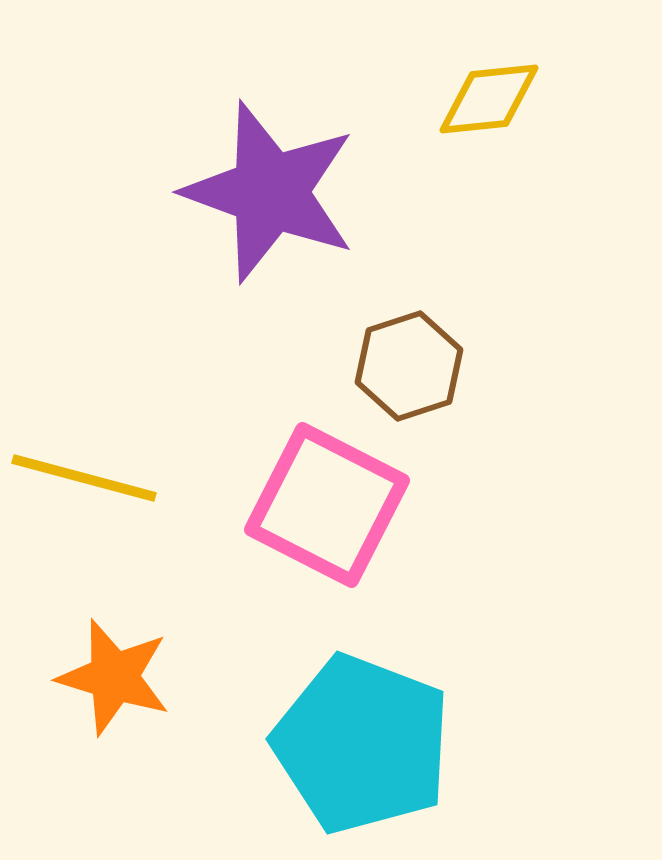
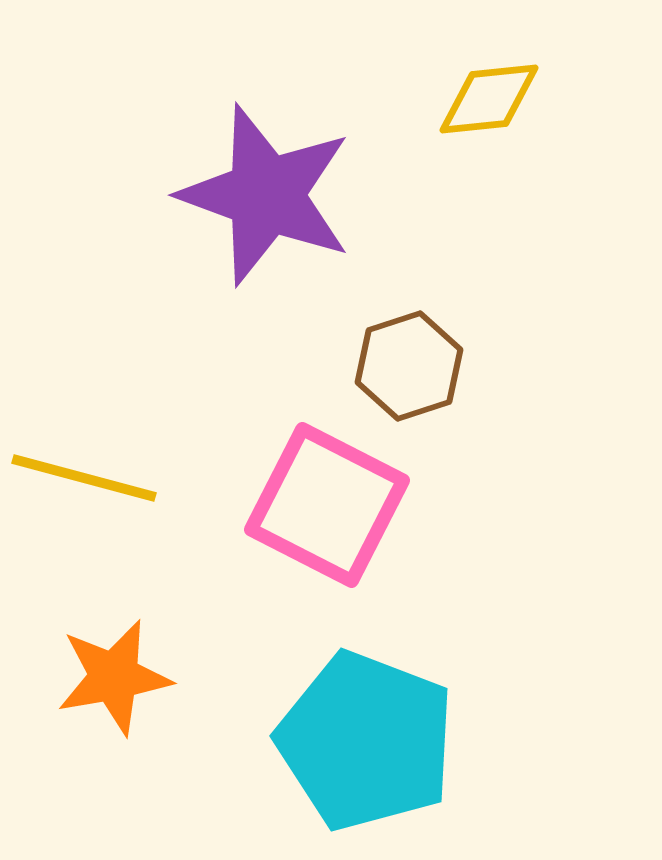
purple star: moved 4 px left, 3 px down
orange star: rotated 27 degrees counterclockwise
cyan pentagon: moved 4 px right, 3 px up
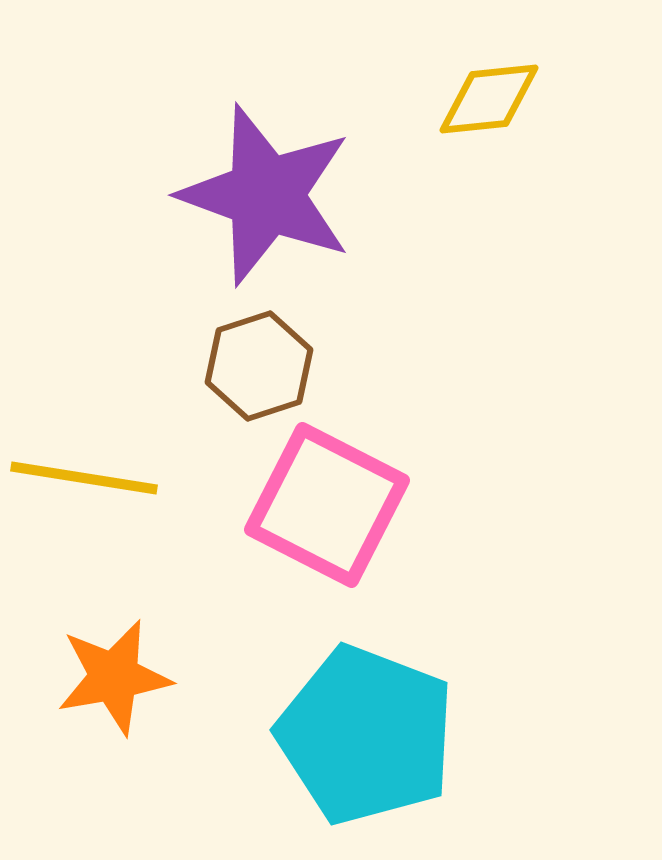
brown hexagon: moved 150 px left
yellow line: rotated 6 degrees counterclockwise
cyan pentagon: moved 6 px up
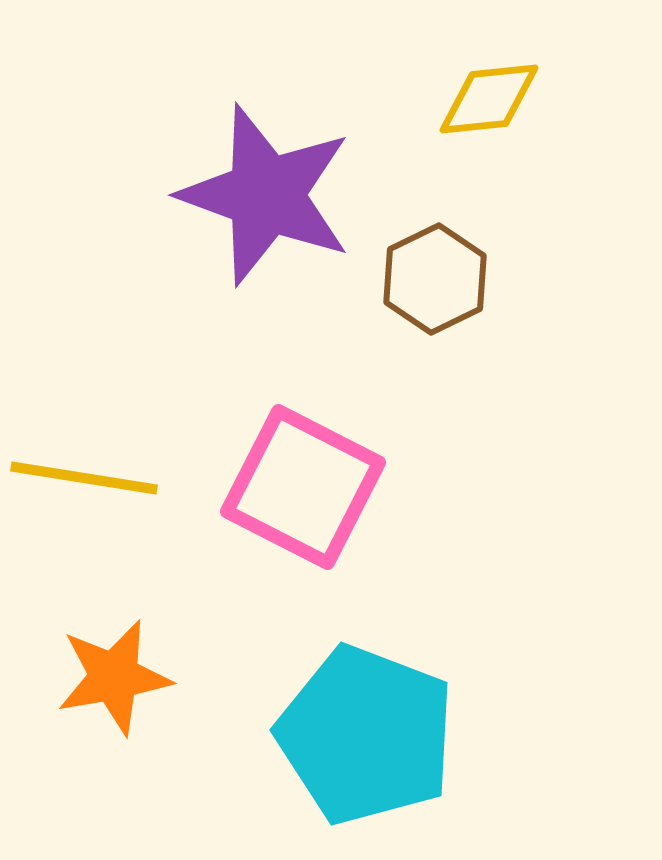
brown hexagon: moved 176 px right, 87 px up; rotated 8 degrees counterclockwise
pink square: moved 24 px left, 18 px up
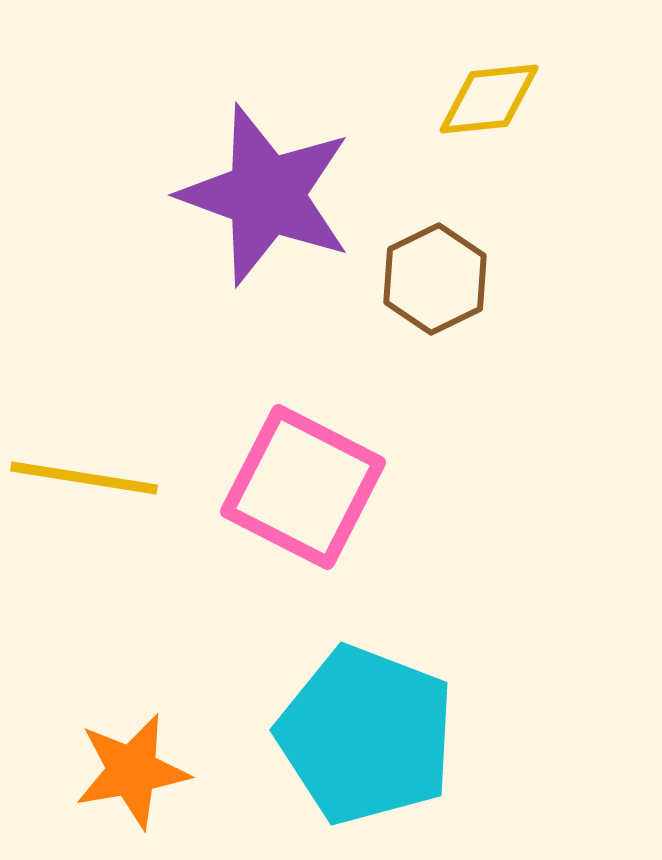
orange star: moved 18 px right, 94 px down
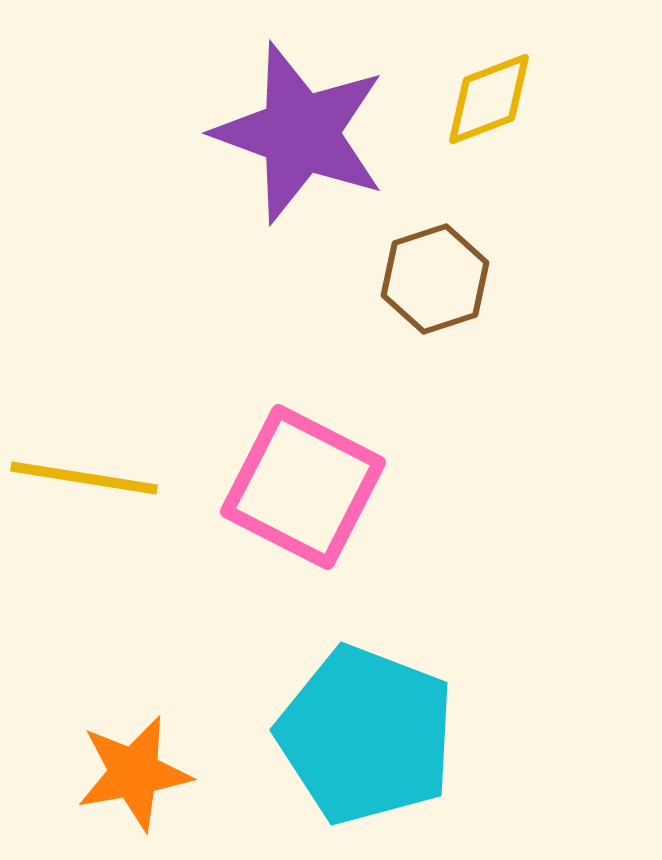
yellow diamond: rotated 15 degrees counterclockwise
purple star: moved 34 px right, 62 px up
brown hexagon: rotated 8 degrees clockwise
orange star: moved 2 px right, 2 px down
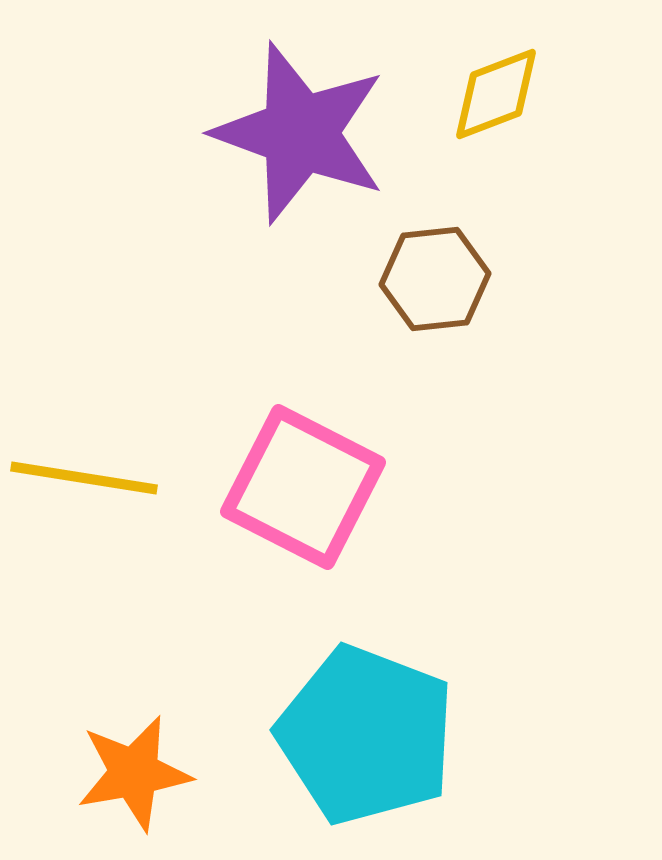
yellow diamond: moved 7 px right, 5 px up
brown hexagon: rotated 12 degrees clockwise
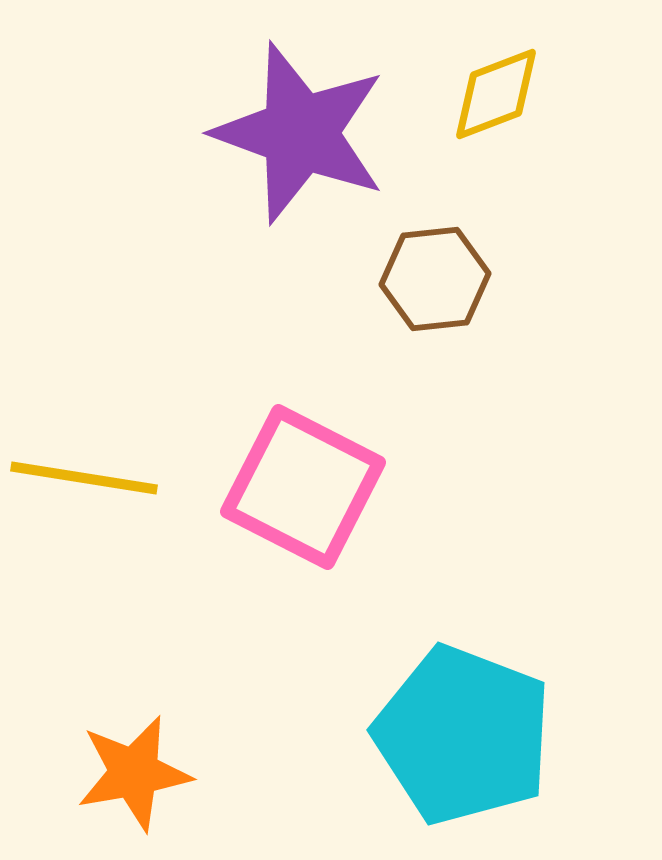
cyan pentagon: moved 97 px right
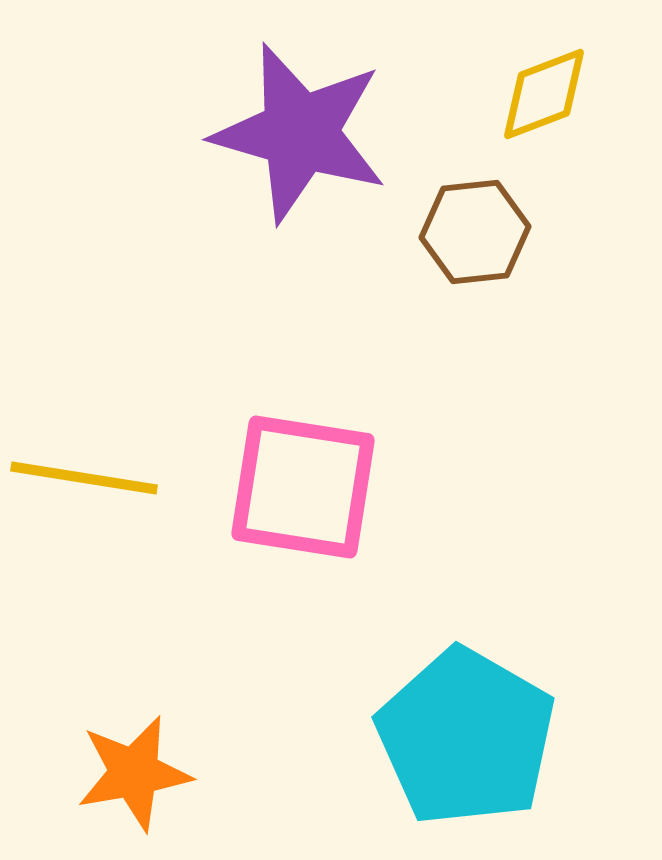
yellow diamond: moved 48 px right
purple star: rotated 4 degrees counterclockwise
brown hexagon: moved 40 px right, 47 px up
pink square: rotated 18 degrees counterclockwise
cyan pentagon: moved 3 px right, 2 px down; rotated 9 degrees clockwise
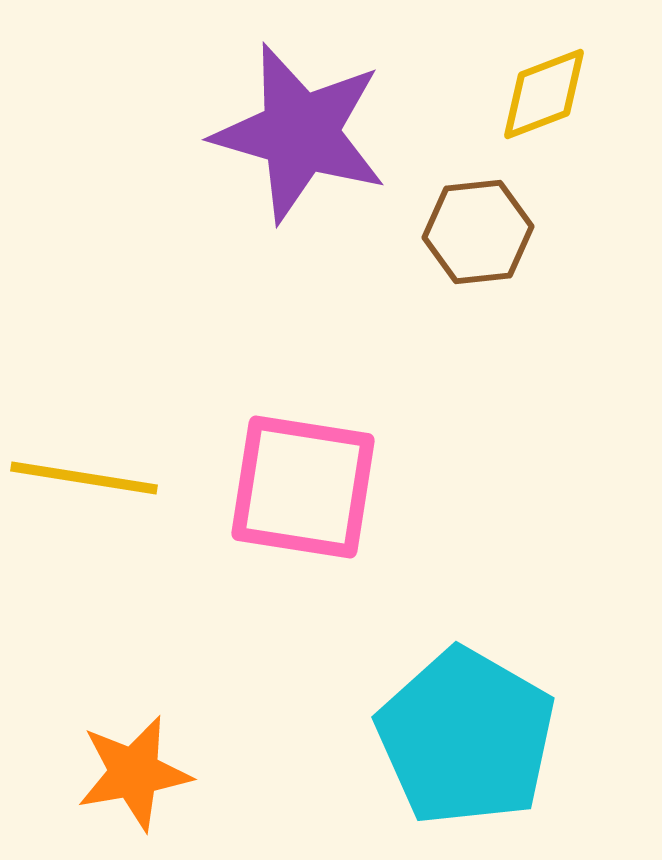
brown hexagon: moved 3 px right
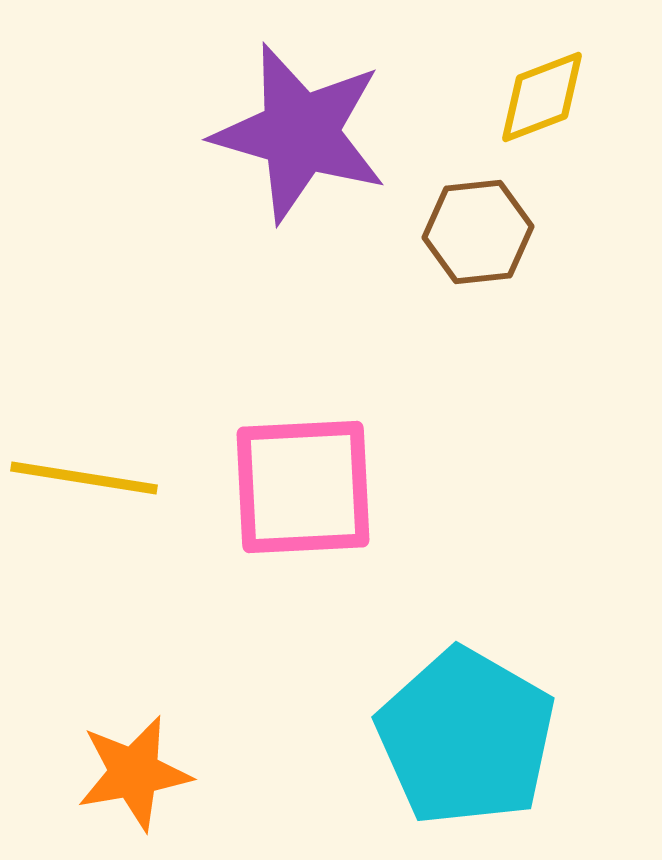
yellow diamond: moved 2 px left, 3 px down
pink square: rotated 12 degrees counterclockwise
